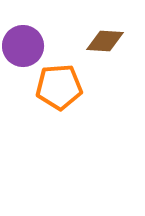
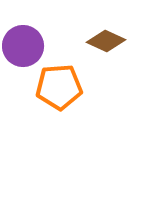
brown diamond: moved 1 px right; rotated 21 degrees clockwise
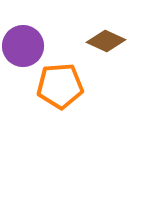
orange pentagon: moved 1 px right, 1 px up
